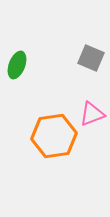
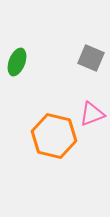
green ellipse: moved 3 px up
orange hexagon: rotated 21 degrees clockwise
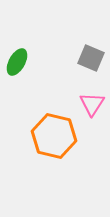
green ellipse: rotated 8 degrees clockwise
pink triangle: moved 10 px up; rotated 36 degrees counterclockwise
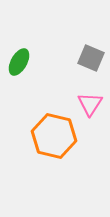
green ellipse: moved 2 px right
pink triangle: moved 2 px left
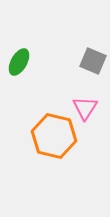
gray square: moved 2 px right, 3 px down
pink triangle: moved 5 px left, 4 px down
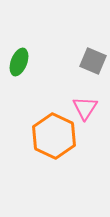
green ellipse: rotated 8 degrees counterclockwise
orange hexagon: rotated 12 degrees clockwise
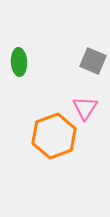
green ellipse: rotated 24 degrees counterclockwise
orange hexagon: rotated 15 degrees clockwise
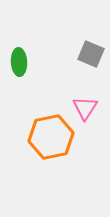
gray square: moved 2 px left, 7 px up
orange hexagon: moved 3 px left, 1 px down; rotated 9 degrees clockwise
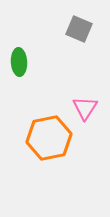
gray square: moved 12 px left, 25 px up
orange hexagon: moved 2 px left, 1 px down
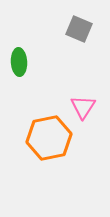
pink triangle: moved 2 px left, 1 px up
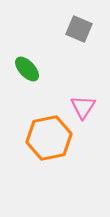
green ellipse: moved 8 px right, 7 px down; rotated 40 degrees counterclockwise
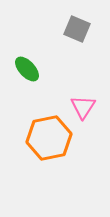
gray square: moved 2 px left
